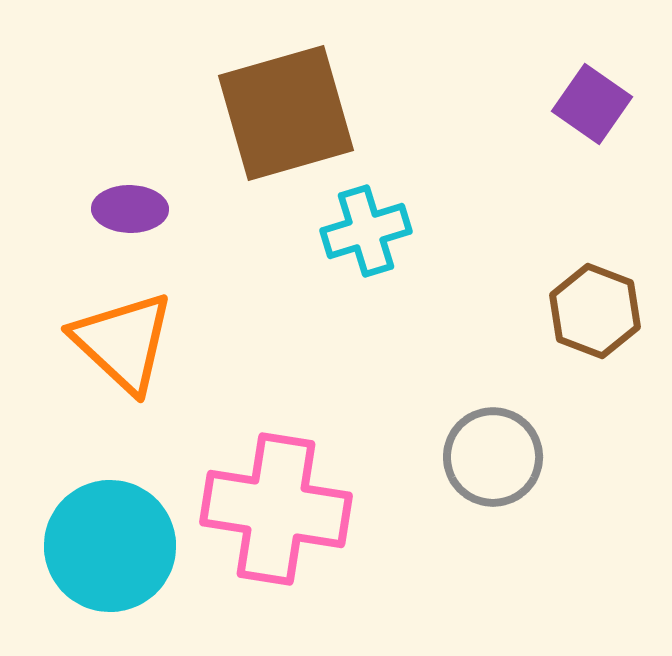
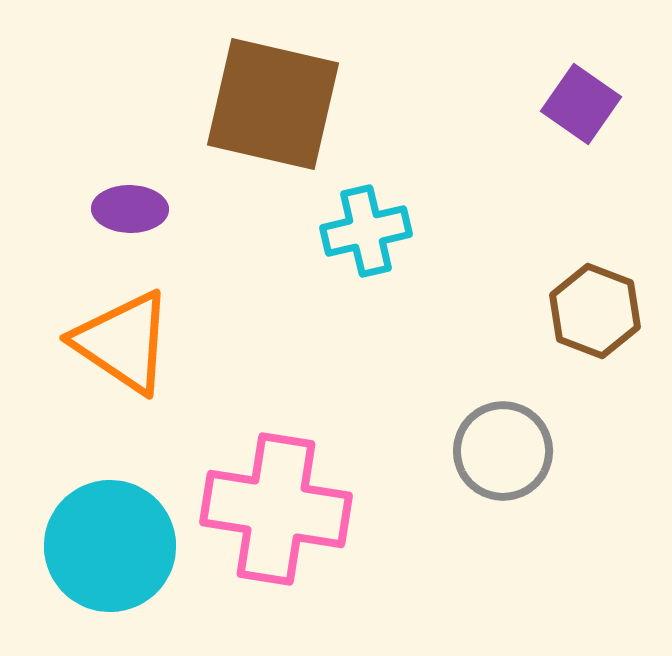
purple square: moved 11 px left
brown square: moved 13 px left, 9 px up; rotated 29 degrees clockwise
cyan cross: rotated 4 degrees clockwise
orange triangle: rotated 9 degrees counterclockwise
gray circle: moved 10 px right, 6 px up
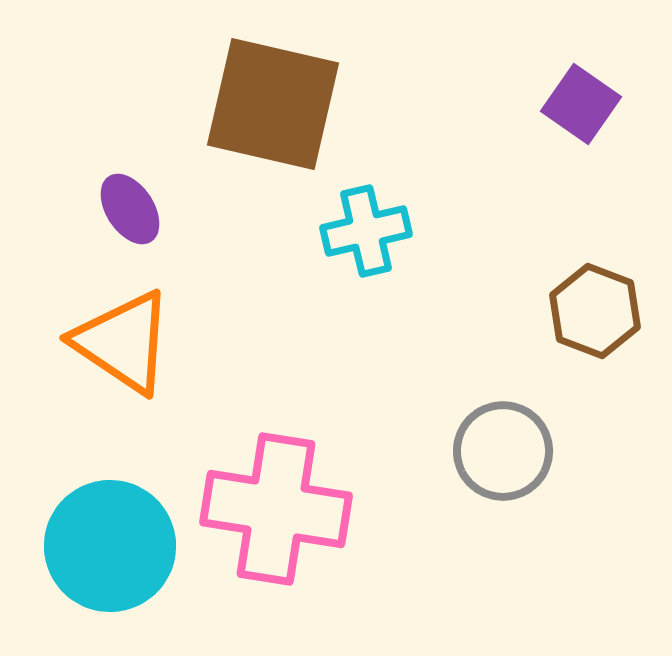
purple ellipse: rotated 56 degrees clockwise
